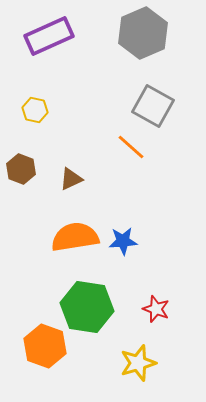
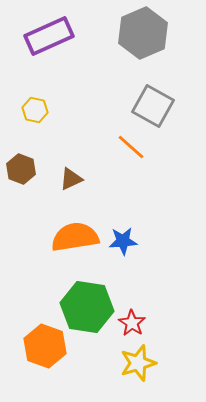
red star: moved 24 px left, 14 px down; rotated 12 degrees clockwise
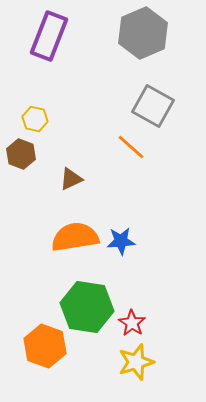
purple rectangle: rotated 45 degrees counterclockwise
yellow hexagon: moved 9 px down
brown hexagon: moved 15 px up
blue star: moved 2 px left
yellow star: moved 2 px left, 1 px up
